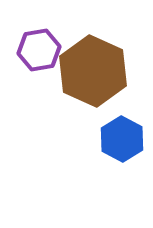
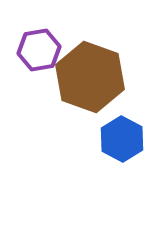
brown hexagon: moved 3 px left, 6 px down; rotated 4 degrees counterclockwise
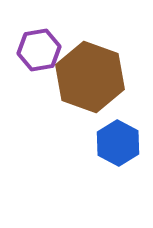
blue hexagon: moved 4 px left, 4 px down
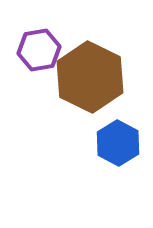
brown hexagon: rotated 6 degrees clockwise
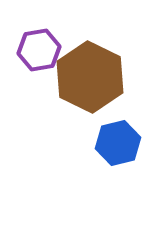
blue hexagon: rotated 18 degrees clockwise
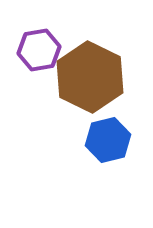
blue hexagon: moved 10 px left, 3 px up
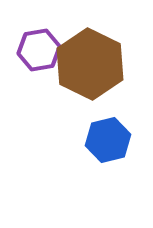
brown hexagon: moved 13 px up
